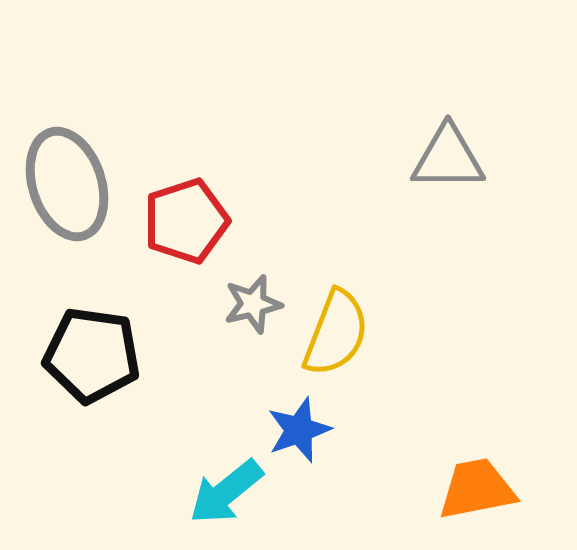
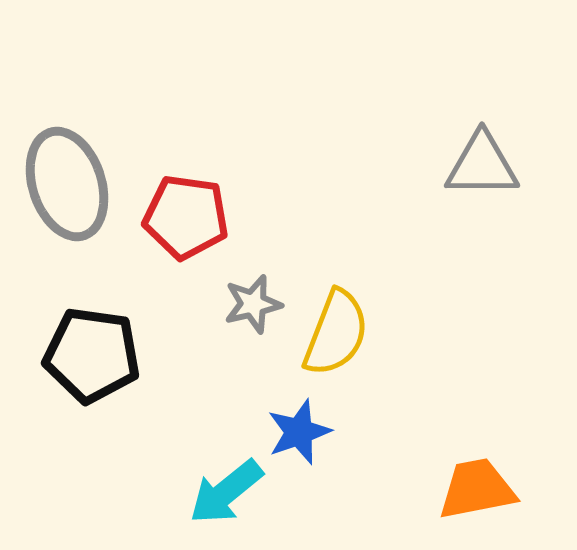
gray triangle: moved 34 px right, 7 px down
red pentagon: moved 4 px up; rotated 26 degrees clockwise
blue star: moved 2 px down
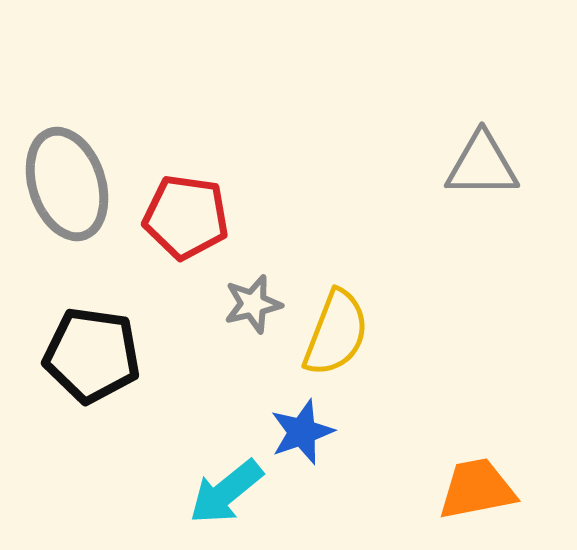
blue star: moved 3 px right
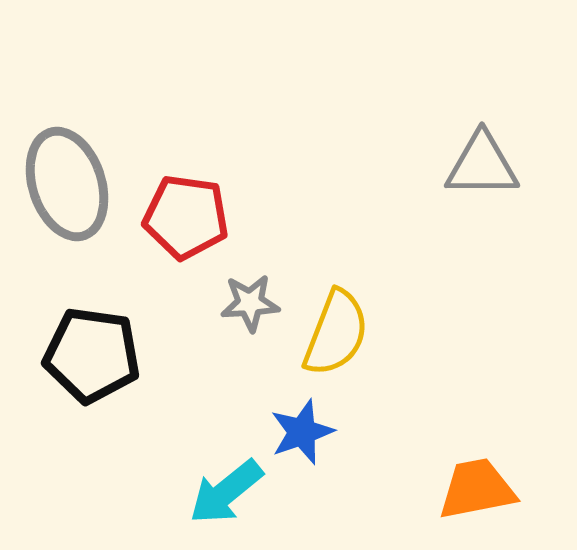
gray star: moved 3 px left, 1 px up; rotated 10 degrees clockwise
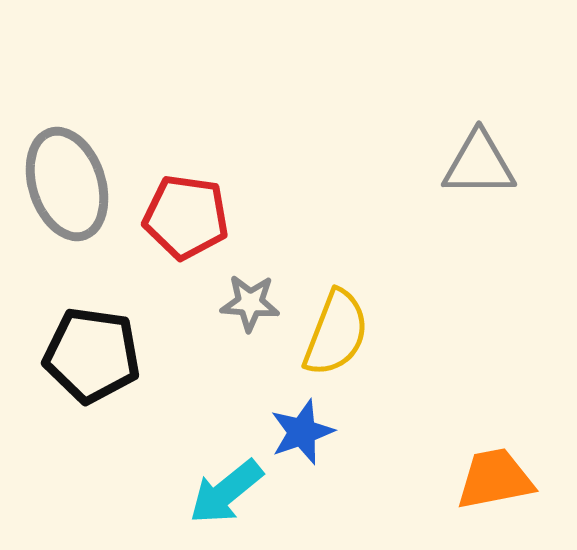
gray triangle: moved 3 px left, 1 px up
gray star: rotated 8 degrees clockwise
orange trapezoid: moved 18 px right, 10 px up
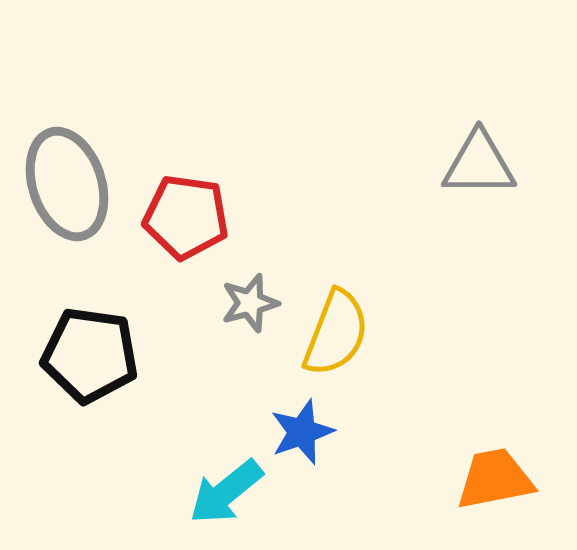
gray star: rotated 20 degrees counterclockwise
black pentagon: moved 2 px left
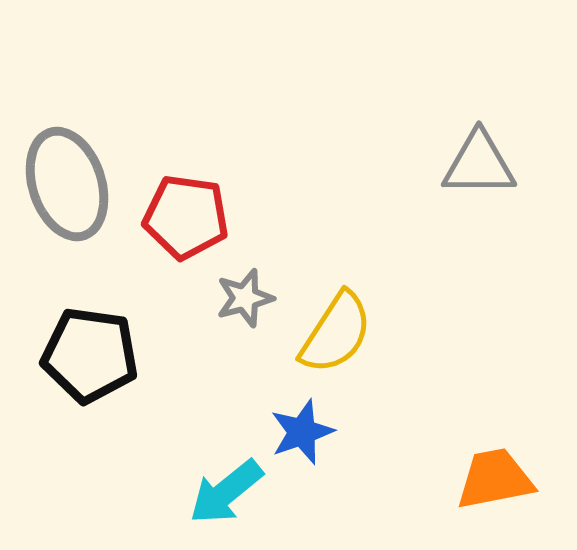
gray star: moved 5 px left, 5 px up
yellow semicircle: rotated 12 degrees clockwise
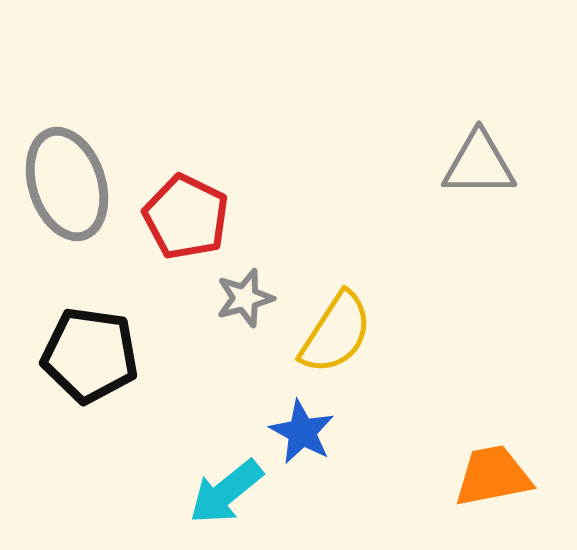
red pentagon: rotated 18 degrees clockwise
blue star: rotated 24 degrees counterclockwise
orange trapezoid: moved 2 px left, 3 px up
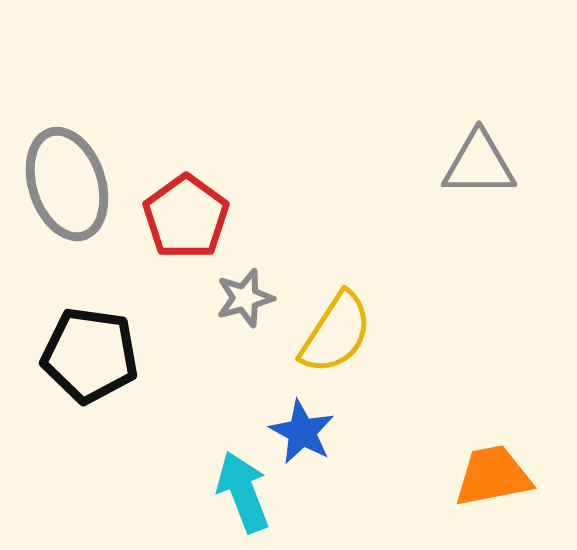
red pentagon: rotated 10 degrees clockwise
cyan arrow: moved 17 px right; rotated 108 degrees clockwise
